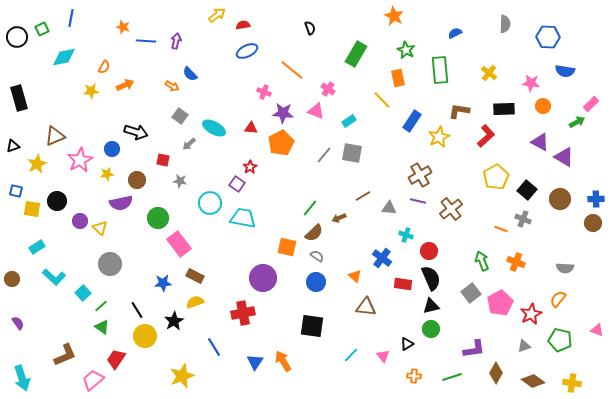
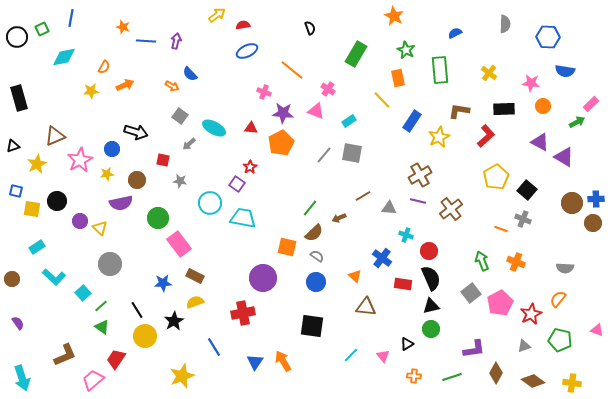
brown circle at (560, 199): moved 12 px right, 4 px down
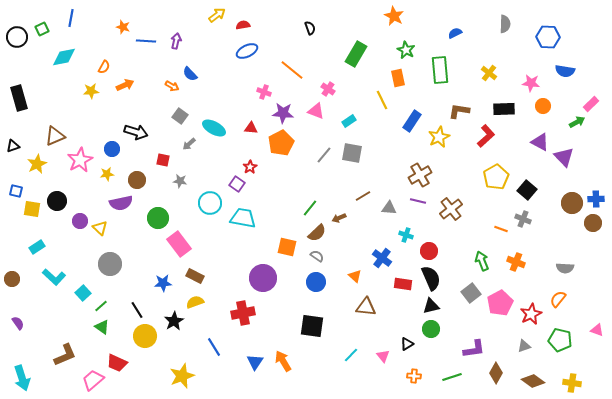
yellow line at (382, 100): rotated 18 degrees clockwise
purple triangle at (564, 157): rotated 15 degrees clockwise
brown semicircle at (314, 233): moved 3 px right
red trapezoid at (116, 359): moved 1 px right, 4 px down; rotated 100 degrees counterclockwise
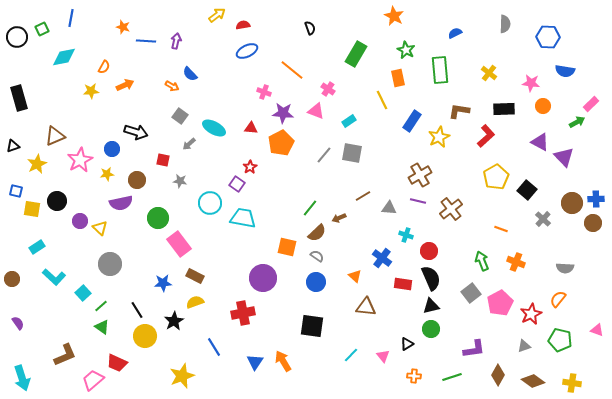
gray cross at (523, 219): moved 20 px right; rotated 21 degrees clockwise
brown diamond at (496, 373): moved 2 px right, 2 px down
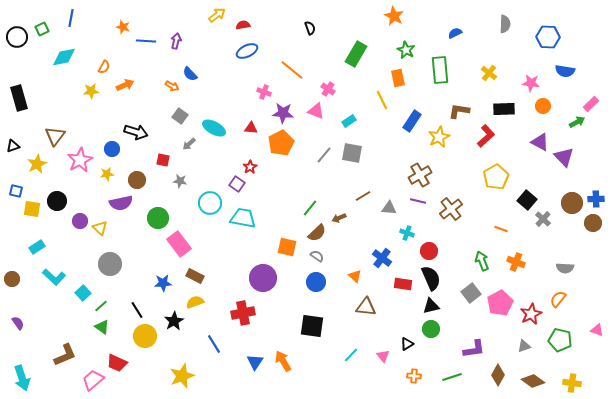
brown triangle at (55, 136): rotated 30 degrees counterclockwise
black square at (527, 190): moved 10 px down
cyan cross at (406, 235): moved 1 px right, 2 px up
blue line at (214, 347): moved 3 px up
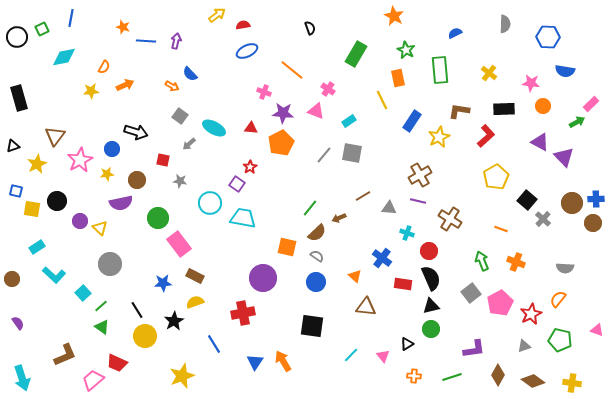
brown cross at (451, 209): moved 1 px left, 10 px down; rotated 20 degrees counterclockwise
cyan L-shape at (54, 277): moved 2 px up
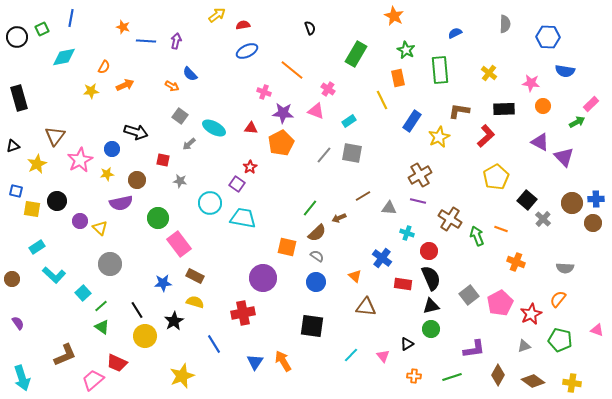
green arrow at (482, 261): moved 5 px left, 25 px up
gray square at (471, 293): moved 2 px left, 2 px down
yellow semicircle at (195, 302): rotated 36 degrees clockwise
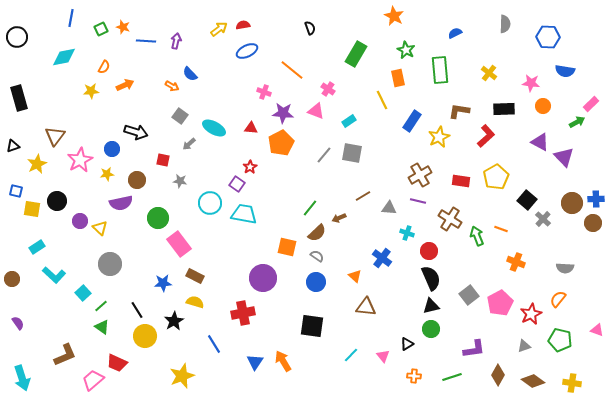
yellow arrow at (217, 15): moved 2 px right, 14 px down
green square at (42, 29): moved 59 px right
cyan trapezoid at (243, 218): moved 1 px right, 4 px up
red rectangle at (403, 284): moved 58 px right, 103 px up
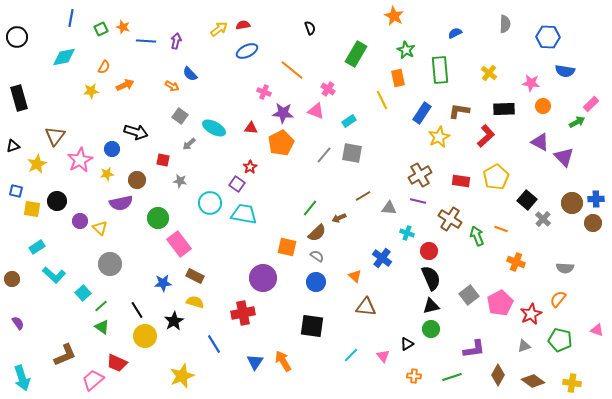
blue rectangle at (412, 121): moved 10 px right, 8 px up
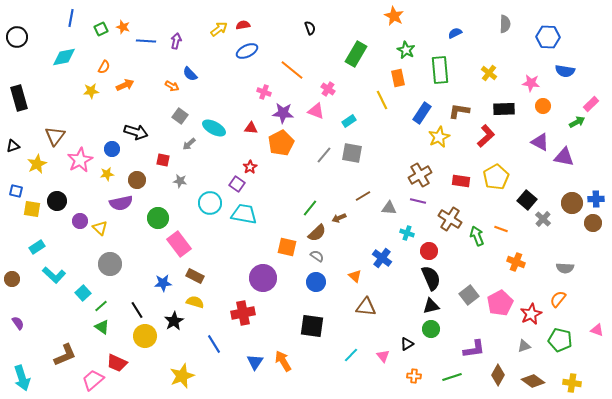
purple triangle at (564, 157): rotated 35 degrees counterclockwise
